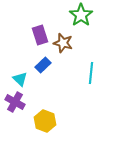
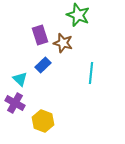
green star: moved 3 px left; rotated 15 degrees counterclockwise
purple cross: moved 1 px down
yellow hexagon: moved 2 px left
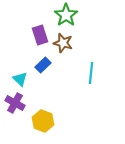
green star: moved 12 px left; rotated 15 degrees clockwise
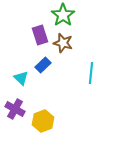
green star: moved 3 px left
cyan triangle: moved 1 px right, 1 px up
purple cross: moved 6 px down
yellow hexagon: rotated 20 degrees clockwise
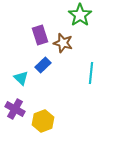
green star: moved 17 px right
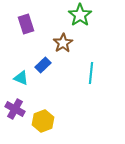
purple rectangle: moved 14 px left, 11 px up
brown star: rotated 24 degrees clockwise
cyan triangle: rotated 21 degrees counterclockwise
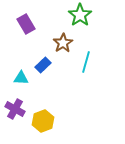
purple rectangle: rotated 12 degrees counterclockwise
cyan line: moved 5 px left, 11 px up; rotated 10 degrees clockwise
cyan triangle: rotated 21 degrees counterclockwise
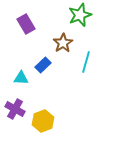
green star: rotated 15 degrees clockwise
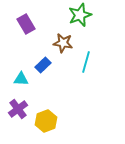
brown star: rotated 30 degrees counterclockwise
cyan triangle: moved 1 px down
purple cross: moved 3 px right; rotated 24 degrees clockwise
yellow hexagon: moved 3 px right
